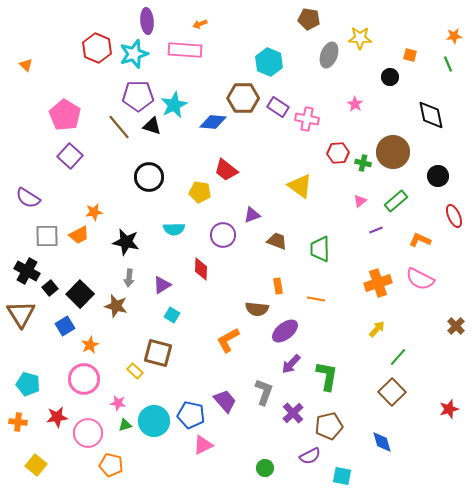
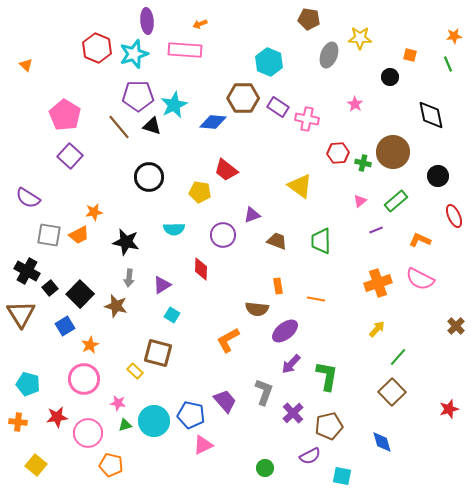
gray square at (47, 236): moved 2 px right, 1 px up; rotated 10 degrees clockwise
green trapezoid at (320, 249): moved 1 px right, 8 px up
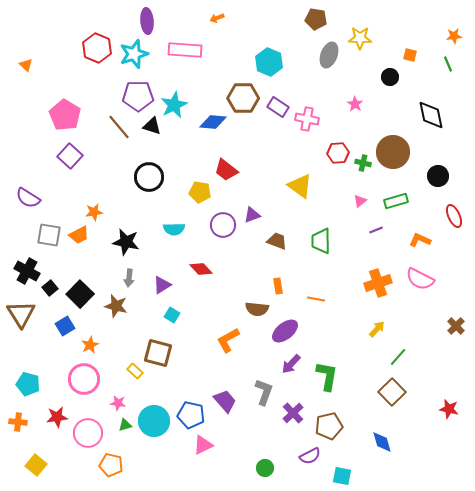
brown pentagon at (309, 19): moved 7 px right
orange arrow at (200, 24): moved 17 px right, 6 px up
green rectangle at (396, 201): rotated 25 degrees clockwise
purple circle at (223, 235): moved 10 px up
red diamond at (201, 269): rotated 45 degrees counterclockwise
red star at (449, 409): rotated 30 degrees clockwise
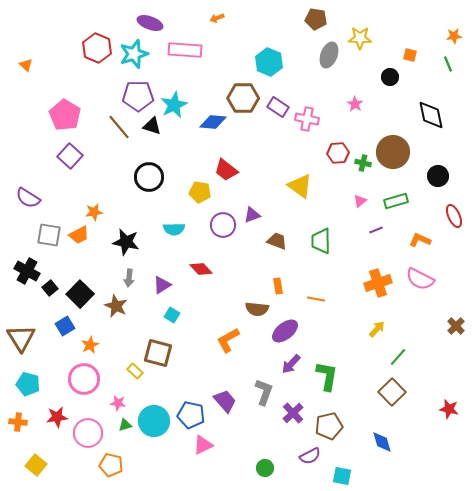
purple ellipse at (147, 21): moved 3 px right, 2 px down; rotated 65 degrees counterclockwise
brown star at (116, 306): rotated 10 degrees clockwise
brown triangle at (21, 314): moved 24 px down
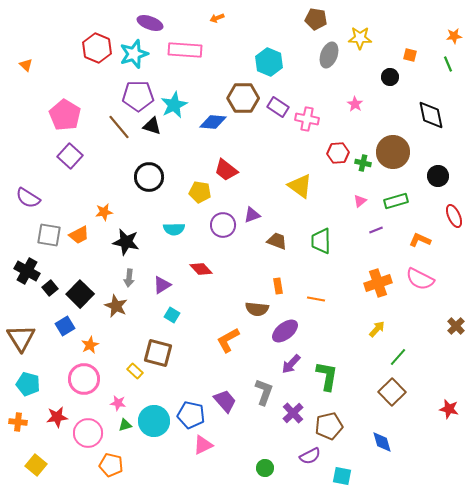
orange star at (94, 212): moved 10 px right
